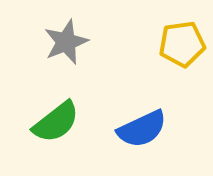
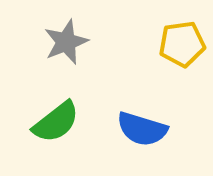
blue semicircle: rotated 42 degrees clockwise
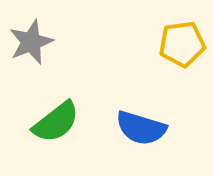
gray star: moved 35 px left
blue semicircle: moved 1 px left, 1 px up
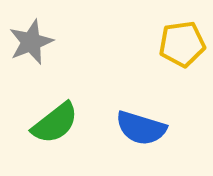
green semicircle: moved 1 px left, 1 px down
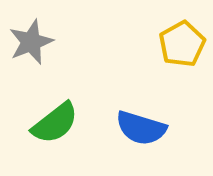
yellow pentagon: rotated 21 degrees counterclockwise
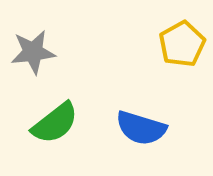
gray star: moved 2 px right, 10 px down; rotated 15 degrees clockwise
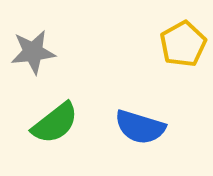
yellow pentagon: moved 1 px right
blue semicircle: moved 1 px left, 1 px up
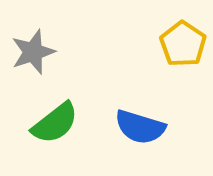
yellow pentagon: rotated 9 degrees counterclockwise
gray star: rotated 12 degrees counterclockwise
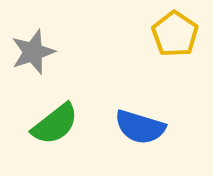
yellow pentagon: moved 8 px left, 10 px up
green semicircle: moved 1 px down
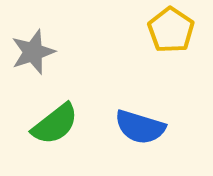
yellow pentagon: moved 4 px left, 4 px up
